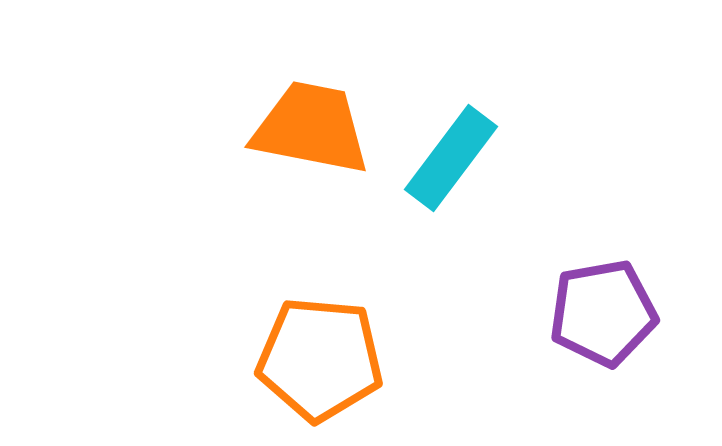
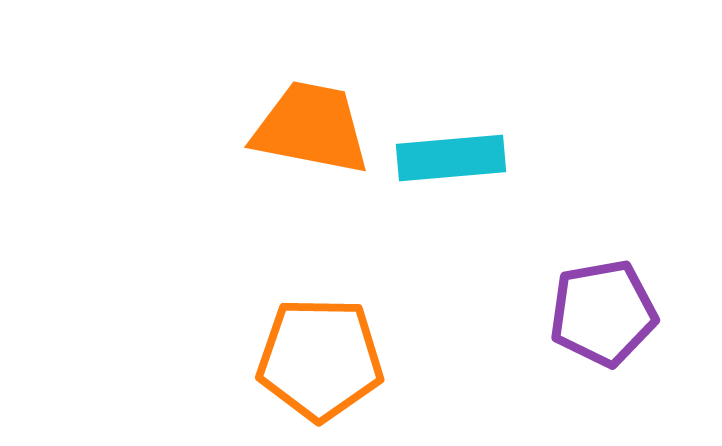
cyan rectangle: rotated 48 degrees clockwise
orange pentagon: rotated 4 degrees counterclockwise
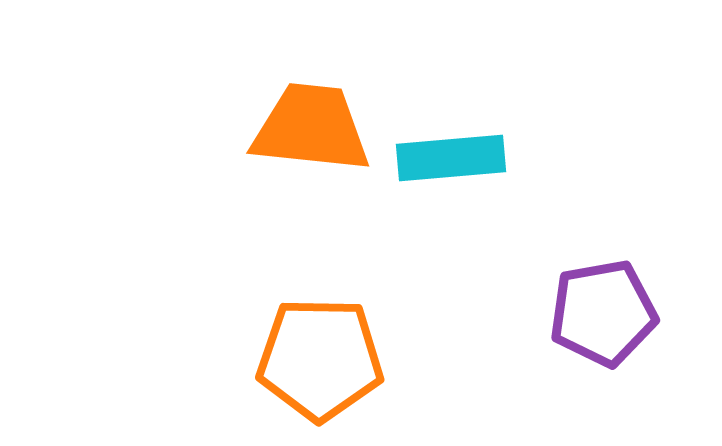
orange trapezoid: rotated 5 degrees counterclockwise
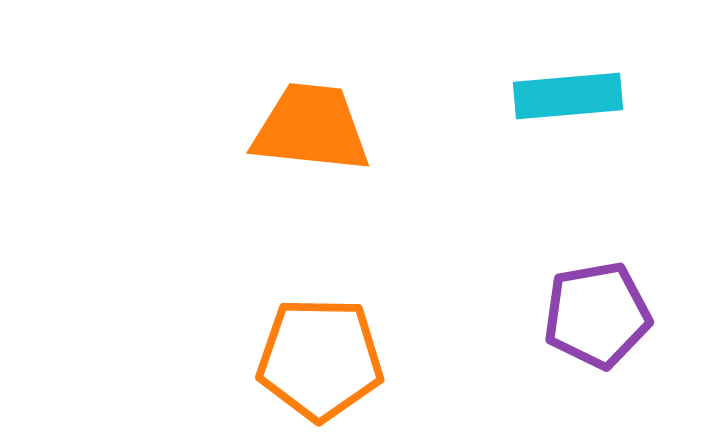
cyan rectangle: moved 117 px right, 62 px up
purple pentagon: moved 6 px left, 2 px down
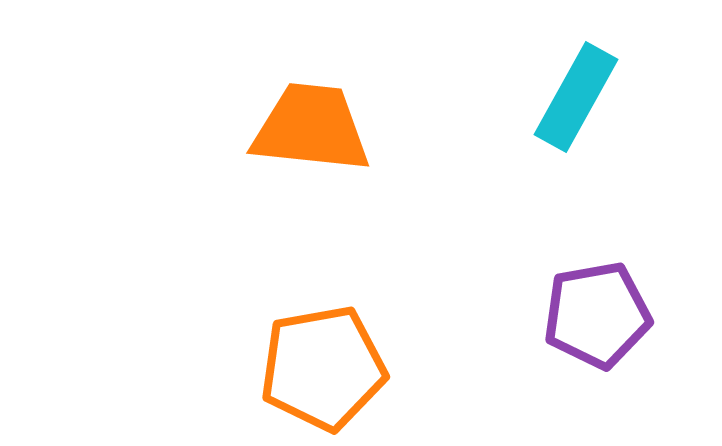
cyan rectangle: moved 8 px right, 1 px down; rotated 56 degrees counterclockwise
orange pentagon: moved 3 px right, 9 px down; rotated 11 degrees counterclockwise
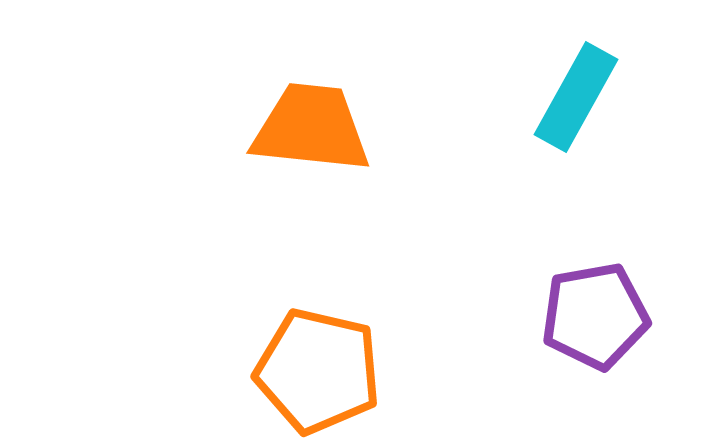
purple pentagon: moved 2 px left, 1 px down
orange pentagon: moved 5 px left, 3 px down; rotated 23 degrees clockwise
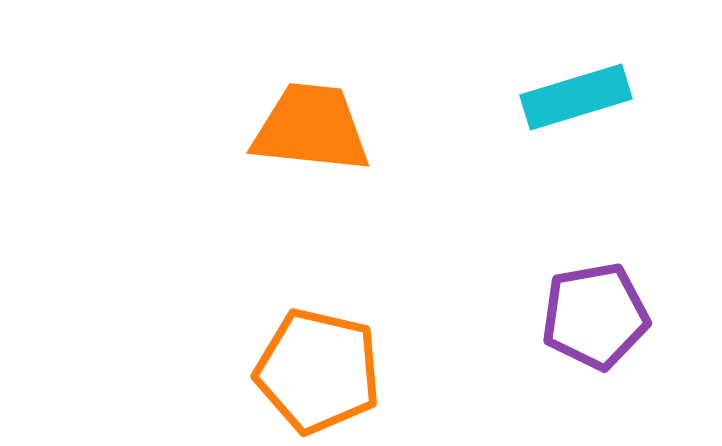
cyan rectangle: rotated 44 degrees clockwise
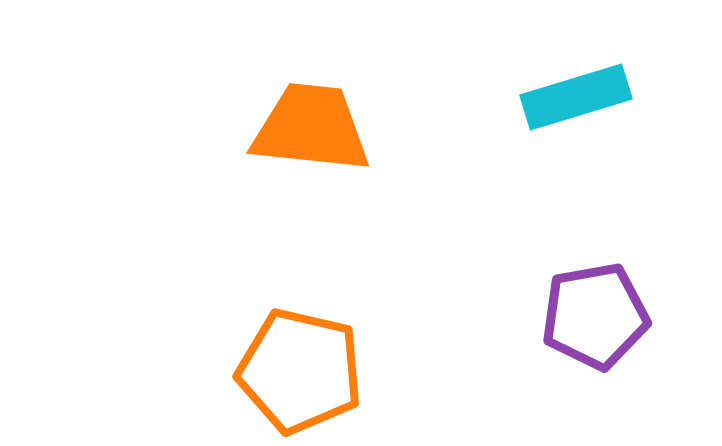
orange pentagon: moved 18 px left
